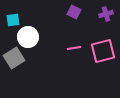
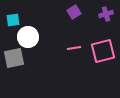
purple square: rotated 32 degrees clockwise
gray square: rotated 20 degrees clockwise
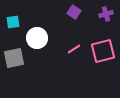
purple square: rotated 24 degrees counterclockwise
cyan square: moved 2 px down
white circle: moved 9 px right, 1 px down
pink line: moved 1 px down; rotated 24 degrees counterclockwise
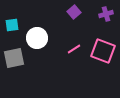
purple square: rotated 16 degrees clockwise
cyan square: moved 1 px left, 3 px down
pink square: rotated 35 degrees clockwise
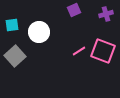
purple square: moved 2 px up; rotated 16 degrees clockwise
white circle: moved 2 px right, 6 px up
pink line: moved 5 px right, 2 px down
gray square: moved 1 px right, 2 px up; rotated 30 degrees counterclockwise
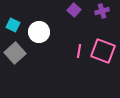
purple square: rotated 24 degrees counterclockwise
purple cross: moved 4 px left, 3 px up
cyan square: moved 1 px right; rotated 32 degrees clockwise
pink line: rotated 48 degrees counterclockwise
gray square: moved 3 px up
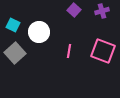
pink line: moved 10 px left
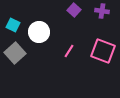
purple cross: rotated 24 degrees clockwise
pink line: rotated 24 degrees clockwise
